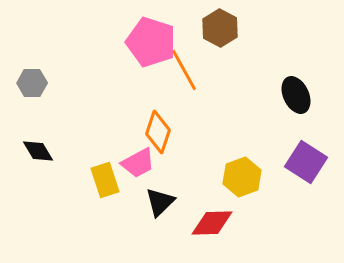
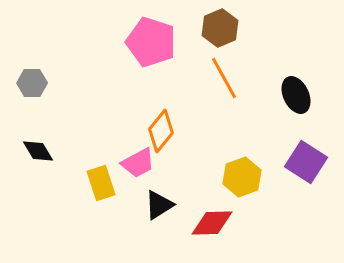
brown hexagon: rotated 9 degrees clockwise
orange line: moved 40 px right, 8 px down
orange diamond: moved 3 px right, 1 px up; rotated 21 degrees clockwise
yellow rectangle: moved 4 px left, 3 px down
black triangle: moved 1 px left, 3 px down; rotated 12 degrees clockwise
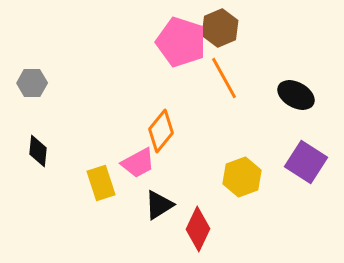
pink pentagon: moved 30 px right
black ellipse: rotated 36 degrees counterclockwise
black diamond: rotated 36 degrees clockwise
red diamond: moved 14 px left, 6 px down; rotated 63 degrees counterclockwise
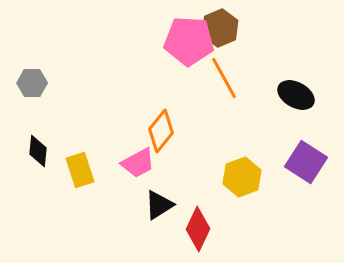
pink pentagon: moved 8 px right, 1 px up; rotated 15 degrees counterclockwise
yellow rectangle: moved 21 px left, 13 px up
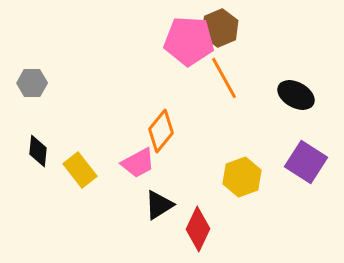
yellow rectangle: rotated 20 degrees counterclockwise
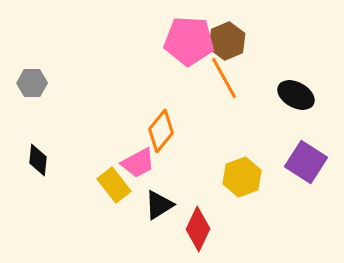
brown hexagon: moved 7 px right, 13 px down
black diamond: moved 9 px down
yellow rectangle: moved 34 px right, 15 px down
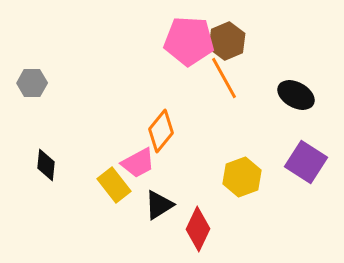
black diamond: moved 8 px right, 5 px down
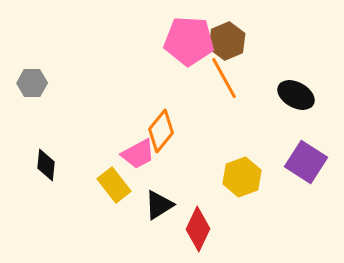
pink trapezoid: moved 9 px up
